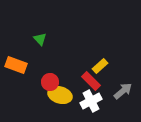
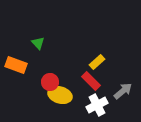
green triangle: moved 2 px left, 4 px down
yellow rectangle: moved 3 px left, 4 px up
white cross: moved 6 px right, 4 px down
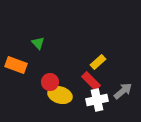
yellow rectangle: moved 1 px right
white cross: moved 5 px up; rotated 15 degrees clockwise
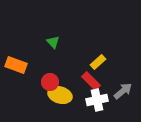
green triangle: moved 15 px right, 1 px up
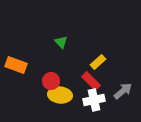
green triangle: moved 8 px right
red circle: moved 1 px right, 1 px up
yellow ellipse: rotated 10 degrees counterclockwise
white cross: moved 3 px left
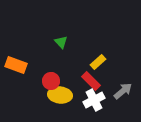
white cross: rotated 15 degrees counterclockwise
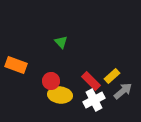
yellow rectangle: moved 14 px right, 14 px down
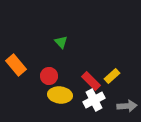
orange rectangle: rotated 30 degrees clockwise
red circle: moved 2 px left, 5 px up
gray arrow: moved 4 px right, 15 px down; rotated 36 degrees clockwise
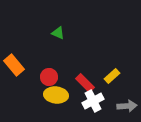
green triangle: moved 3 px left, 9 px up; rotated 24 degrees counterclockwise
orange rectangle: moved 2 px left
red circle: moved 1 px down
red rectangle: moved 6 px left, 2 px down
yellow ellipse: moved 4 px left
white cross: moved 1 px left, 1 px down
